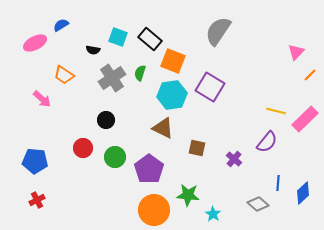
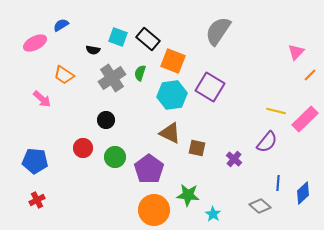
black rectangle: moved 2 px left
brown triangle: moved 7 px right, 5 px down
gray diamond: moved 2 px right, 2 px down
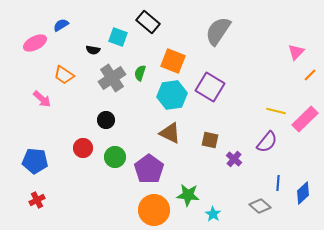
black rectangle: moved 17 px up
brown square: moved 13 px right, 8 px up
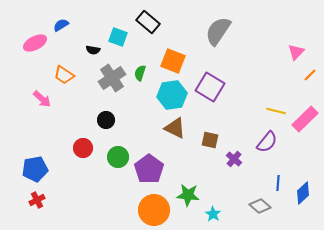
brown triangle: moved 5 px right, 5 px up
green circle: moved 3 px right
blue pentagon: moved 8 px down; rotated 15 degrees counterclockwise
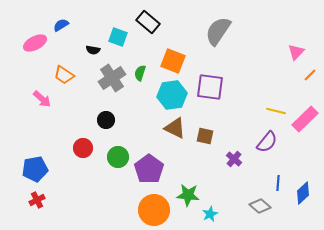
purple square: rotated 24 degrees counterclockwise
brown square: moved 5 px left, 4 px up
cyan star: moved 3 px left; rotated 14 degrees clockwise
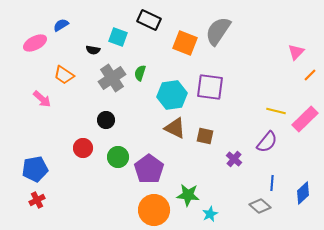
black rectangle: moved 1 px right, 2 px up; rotated 15 degrees counterclockwise
orange square: moved 12 px right, 18 px up
blue line: moved 6 px left
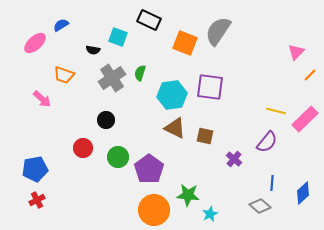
pink ellipse: rotated 15 degrees counterclockwise
orange trapezoid: rotated 15 degrees counterclockwise
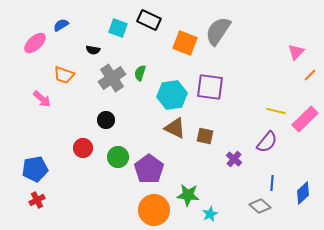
cyan square: moved 9 px up
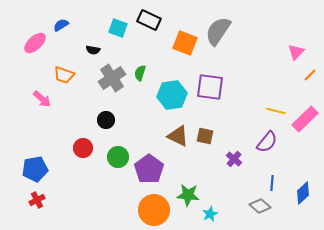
brown triangle: moved 3 px right, 8 px down
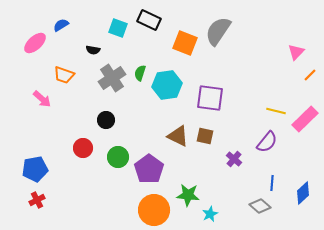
purple square: moved 11 px down
cyan hexagon: moved 5 px left, 10 px up
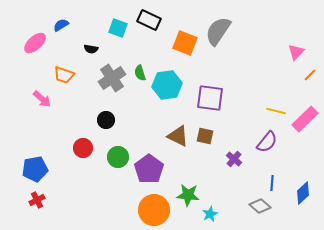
black semicircle: moved 2 px left, 1 px up
green semicircle: rotated 35 degrees counterclockwise
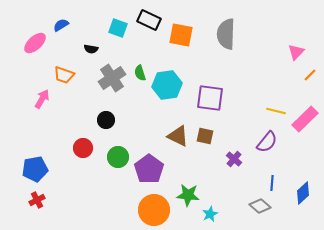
gray semicircle: moved 8 px right, 3 px down; rotated 32 degrees counterclockwise
orange square: moved 4 px left, 8 px up; rotated 10 degrees counterclockwise
pink arrow: rotated 102 degrees counterclockwise
